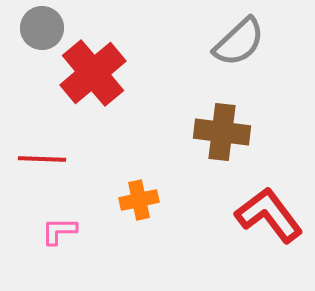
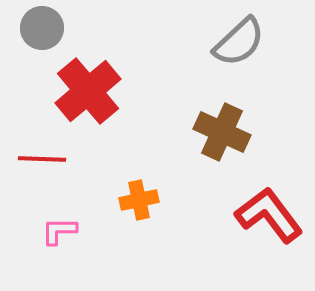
red cross: moved 5 px left, 18 px down
brown cross: rotated 18 degrees clockwise
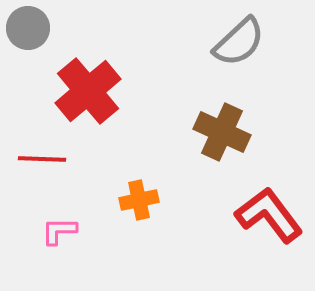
gray circle: moved 14 px left
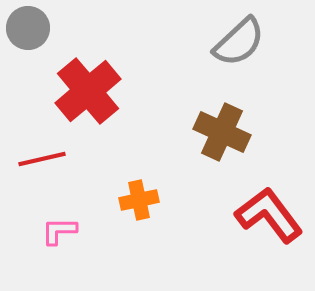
red line: rotated 15 degrees counterclockwise
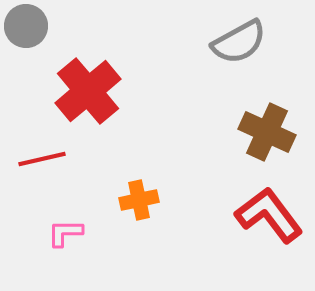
gray circle: moved 2 px left, 2 px up
gray semicircle: rotated 14 degrees clockwise
brown cross: moved 45 px right
pink L-shape: moved 6 px right, 2 px down
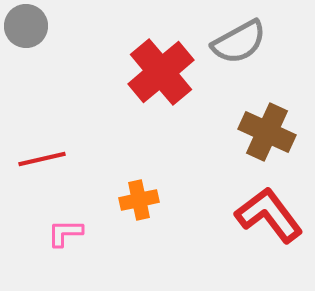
red cross: moved 73 px right, 19 px up
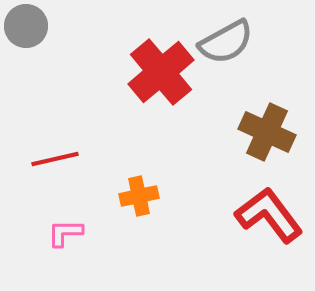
gray semicircle: moved 13 px left
red line: moved 13 px right
orange cross: moved 4 px up
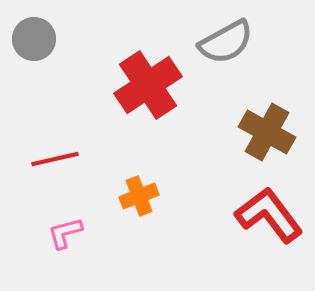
gray circle: moved 8 px right, 13 px down
red cross: moved 13 px left, 13 px down; rotated 6 degrees clockwise
brown cross: rotated 4 degrees clockwise
orange cross: rotated 9 degrees counterclockwise
pink L-shape: rotated 15 degrees counterclockwise
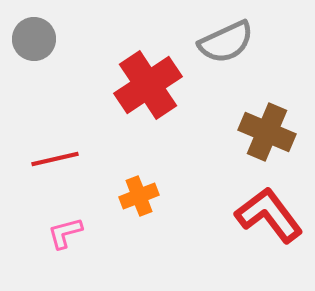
gray semicircle: rotated 4 degrees clockwise
brown cross: rotated 6 degrees counterclockwise
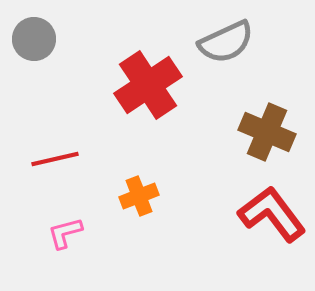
red L-shape: moved 3 px right, 1 px up
